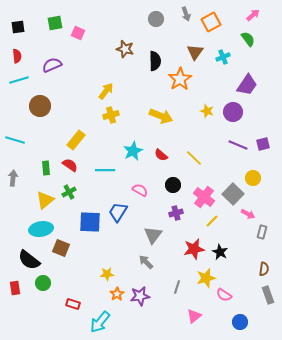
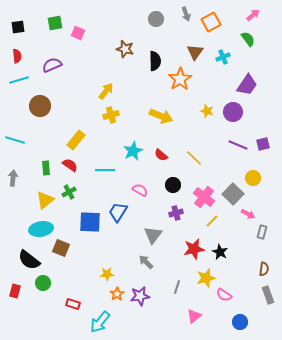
red rectangle at (15, 288): moved 3 px down; rotated 24 degrees clockwise
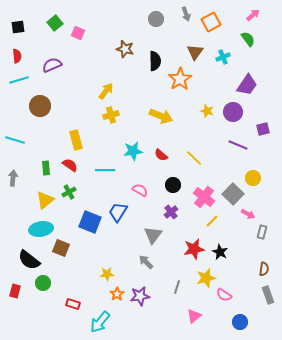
green square at (55, 23): rotated 28 degrees counterclockwise
yellow rectangle at (76, 140): rotated 54 degrees counterclockwise
purple square at (263, 144): moved 15 px up
cyan star at (133, 151): rotated 18 degrees clockwise
purple cross at (176, 213): moved 5 px left, 1 px up; rotated 24 degrees counterclockwise
blue square at (90, 222): rotated 20 degrees clockwise
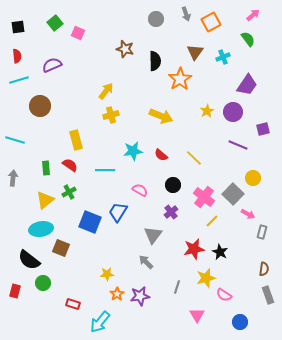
yellow star at (207, 111): rotated 24 degrees clockwise
pink triangle at (194, 316): moved 3 px right, 1 px up; rotated 21 degrees counterclockwise
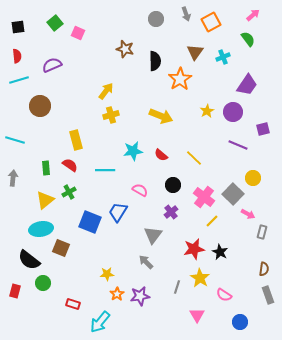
yellow star at (206, 278): moved 6 px left; rotated 24 degrees counterclockwise
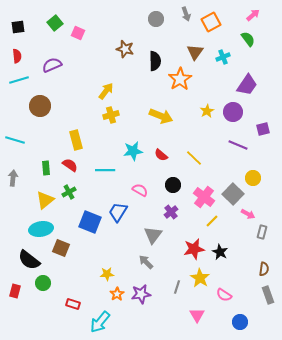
purple star at (140, 296): moved 1 px right, 2 px up
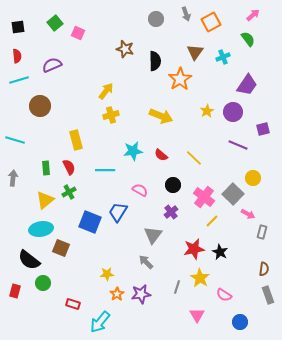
red semicircle at (70, 165): moved 1 px left, 2 px down; rotated 28 degrees clockwise
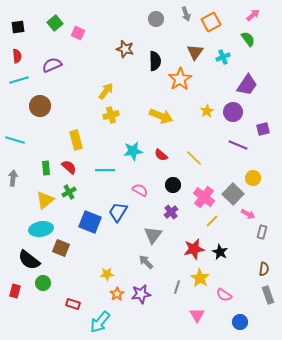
red semicircle at (69, 167): rotated 21 degrees counterclockwise
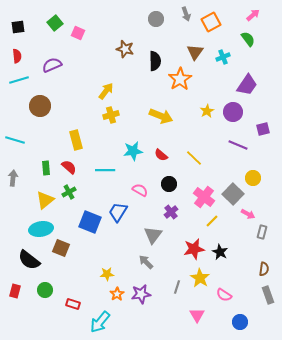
black circle at (173, 185): moved 4 px left, 1 px up
green circle at (43, 283): moved 2 px right, 7 px down
